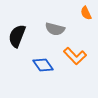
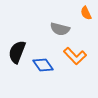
gray semicircle: moved 5 px right
black semicircle: moved 16 px down
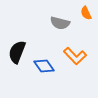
gray semicircle: moved 6 px up
blue diamond: moved 1 px right, 1 px down
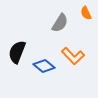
gray semicircle: rotated 72 degrees counterclockwise
orange L-shape: moved 2 px left
blue diamond: rotated 15 degrees counterclockwise
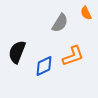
orange L-shape: rotated 65 degrees counterclockwise
blue diamond: rotated 65 degrees counterclockwise
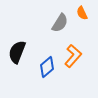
orange semicircle: moved 4 px left
orange L-shape: rotated 30 degrees counterclockwise
blue diamond: moved 3 px right, 1 px down; rotated 15 degrees counterclockwise
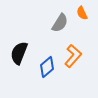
black semicircle: moved 2 px right, 1 px down
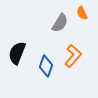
black semicircle: moved 2 px left
blue diamond: moved 1 px left, 1 px up; rotated 30 degrees counterclockwise
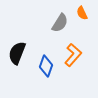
orange L-shape: moved 1 px up
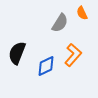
blue diamond: rotated 45 degrees clockwise
